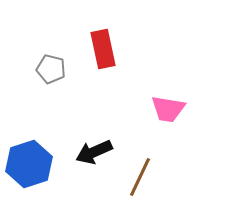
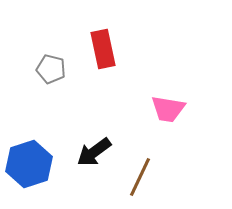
black arrow: rotated 12 degrees counterclockwise
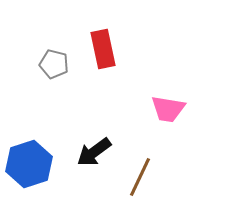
gray pentagon: moved 3 px right, 5 px up
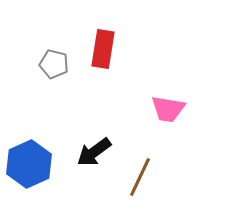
red rectangle: rotated 21 degrees clockwise
blue hexagon: rotated 6 degrees counterclockwise
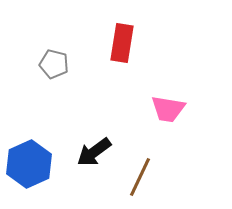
red rectangle: moved 19 px right, 6 px up
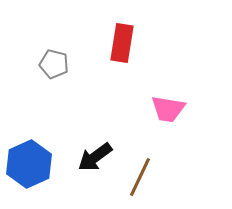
black arrow: moved 1 px right, 5 px down
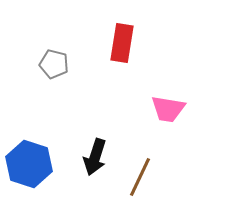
black arrow: rotated 36 degrees counterclockwise
blue hexagon: rotated 18 degrees counterclockwise
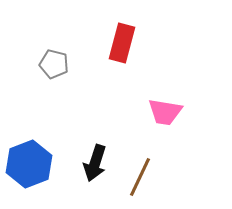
red rectangle: rotated 6 degrees clockwise
pink trapezoid: moved 3 px left, 3 px down
black arrow: moved 6 px down
blue hexagon: rotated 21 degrees clockwise
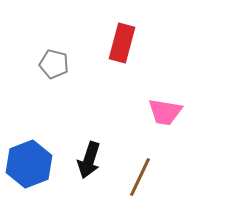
black arrow: moved 6 px left, 3 px up
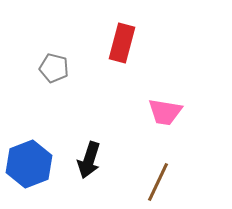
gray pentagon: moved 4 px down
brown line: moved 18 px right, 5 px down
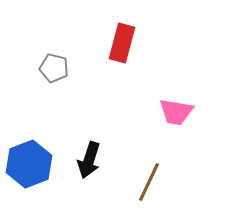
pink trapezoid: moved 11 px right
brown line: moved 9 px left
